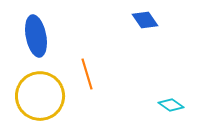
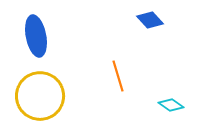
blue diamond: moved 5 px right; rotated 8 degrees counterclockwise
orange line: moved 31 px right, 2 px down
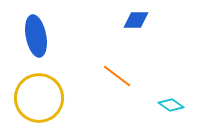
blue diamond: moved 14 px left; rotated 48 degrees counterclockwise
orange line: moved 1 px left; rotated 36 degrees counterclockwise
yellow circle: moved 1 px left, 2 px down
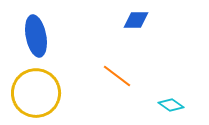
yellow circle: moved 3 px left, 5 px up
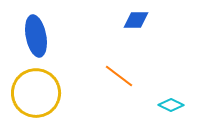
orange line: moved 2 px right
cyan diamond: rotated 10 degrees counterclockwise
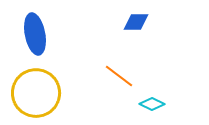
blue diamond: moved 2 px down
blue ellipse: moved 1 px left, 2 px up
cyan diamond: moved 19 px left, 1 px up
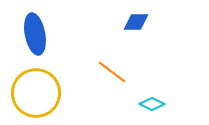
orange line: moved 7 px left, 4 px up
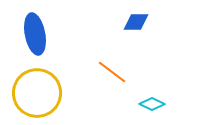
yellow circle: moved 1 px right
